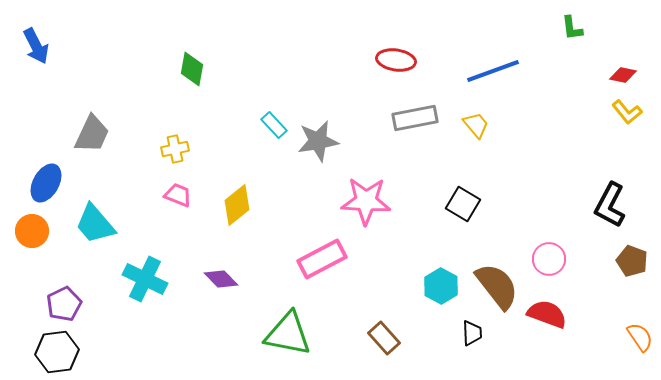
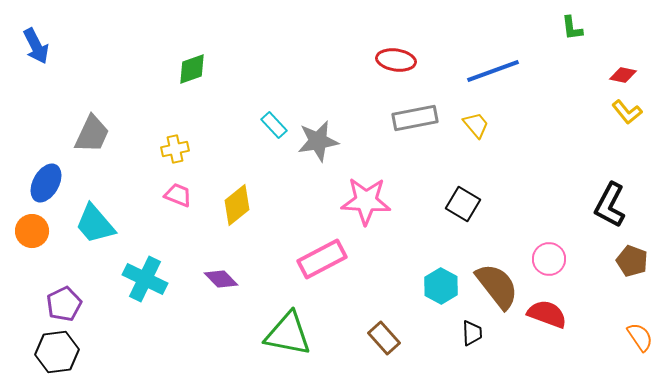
green diamond: rotated 60 degrees clockwise
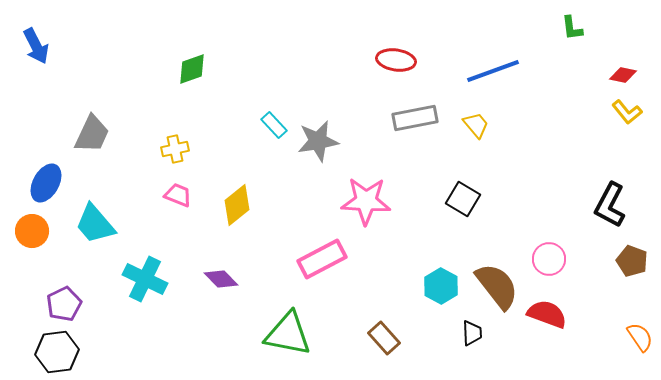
black square: moved 5 px up
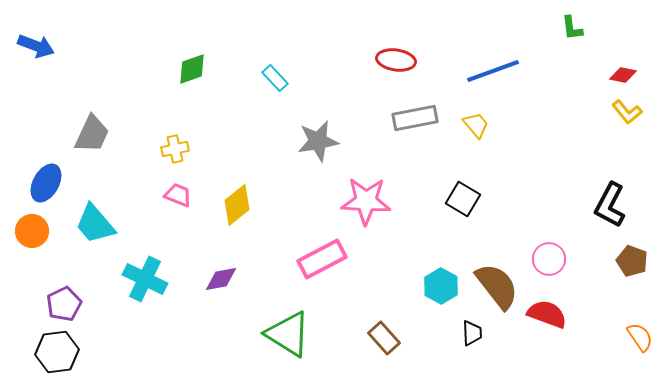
blue arrow: rotated 42 degrees counterclockwise
cyan rectangle: moved 1 px right, 47 px up
purple diamond: rotated 56 degrees counterclockwise
green triangle: rotated 21 degrees clockwise
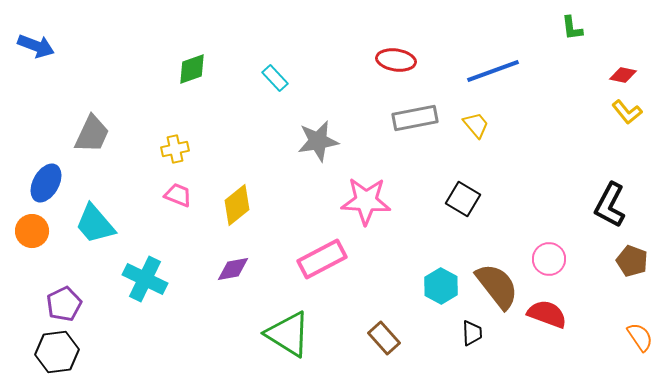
purple diamond: moved 12 px right, 10 px up
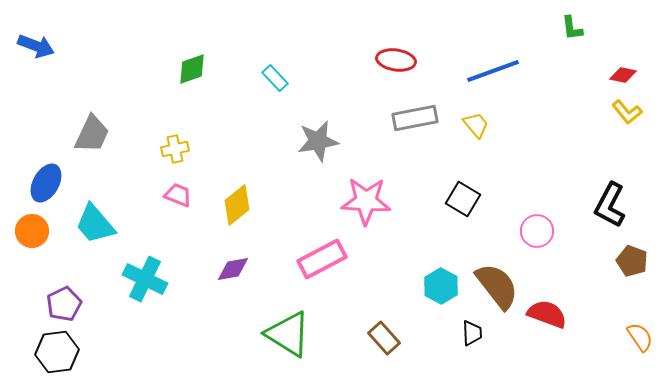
pink circle: moved 12 px left, 28 px up
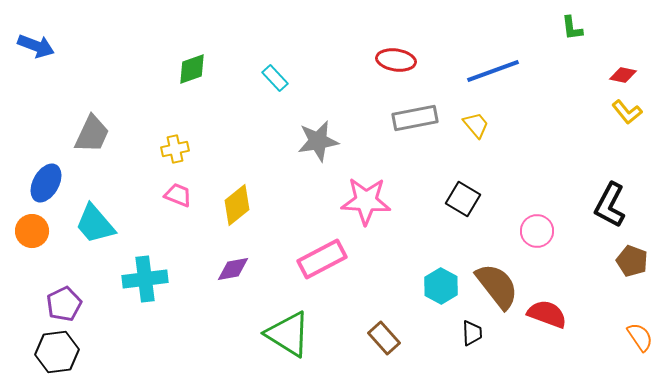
cyan cross: rotated 33 degrees counterclockwise
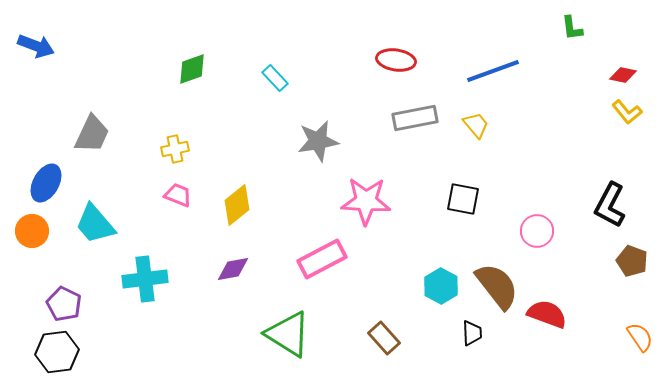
black square: rotated 20 degrees counterclockwise
purple pentagon: rotated 20 degrees counterclockwise
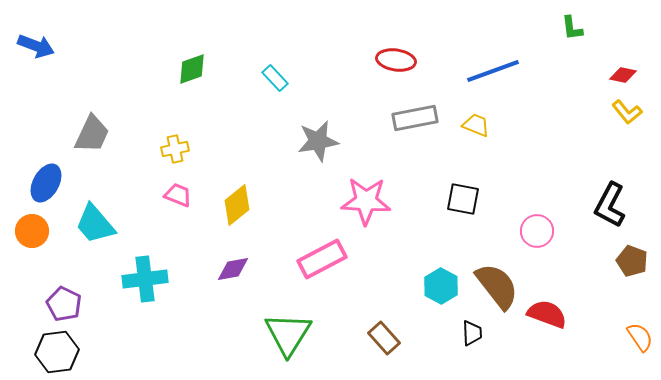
yellow trapezoid: rotated 28 degrees counterclockwise
green triangle: rotated 30 degrees clockwise
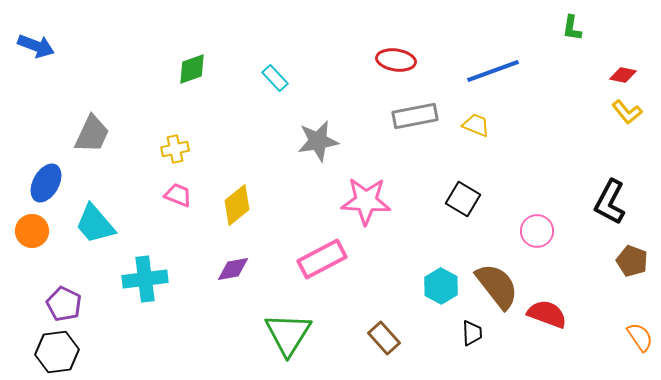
green L-shape: rotated 16 degrees clockwise
gray rectangle: moved 2 px up
black square: rotated 20 degrees clockwise
black L-shape: moved 3 px up
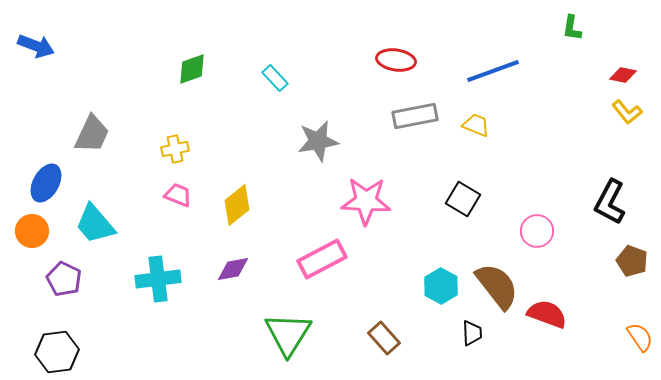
cyan cross: moved 13 px right
purple pentagon: moved 25 px up
